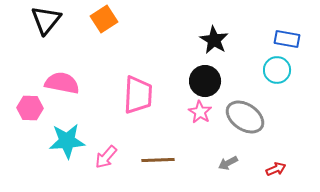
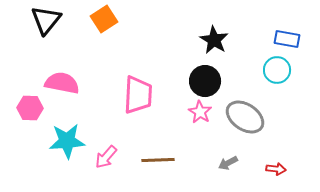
red arrow: rotated 30 degrees clockwise
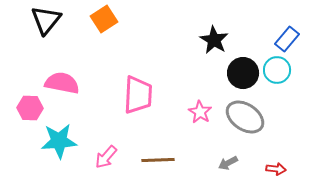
blue rectangle: rotated 60 degrees counterclockwise
black circle: moved 38 px right, 8 px up
cyan star: moved 8 px left
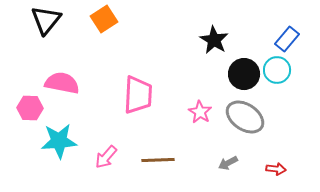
black circle: moved 1 px right, 1 px down
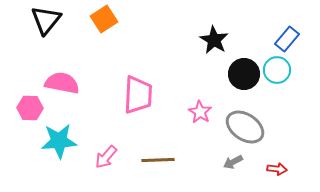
gray ellipse: moved 10 px down
gray arrow: moved 5 px right, 1 px up
red arrow: moved 1 px right
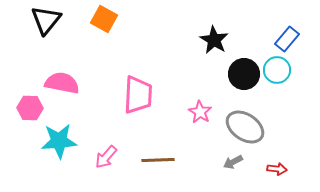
orange square: rotated 28 degrees counterclockwise
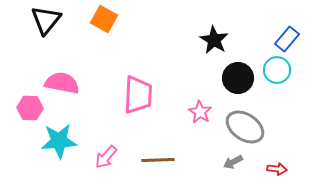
black circle: moved 6 px left, 4 px down
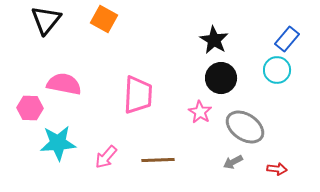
black circle: moved 17 px left
pink semicircle: moved 2 px right, 1 px down
cyan star: moved 1 px left, 2 px down
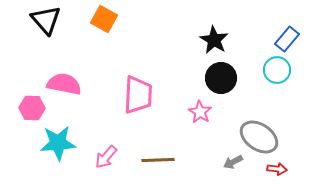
black triangle: rotated 20 degrees counterclockwise
pink hexagon: moved 2 px right
gray ellipse: moved 14 px right, 10 px down
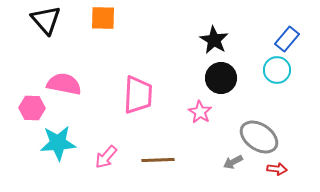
orange square: moved 1 px left, 1 px up; rotated 28 degrees counterclockwise
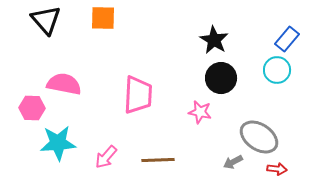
pink star: rotated 20 degrees counterclockwise
